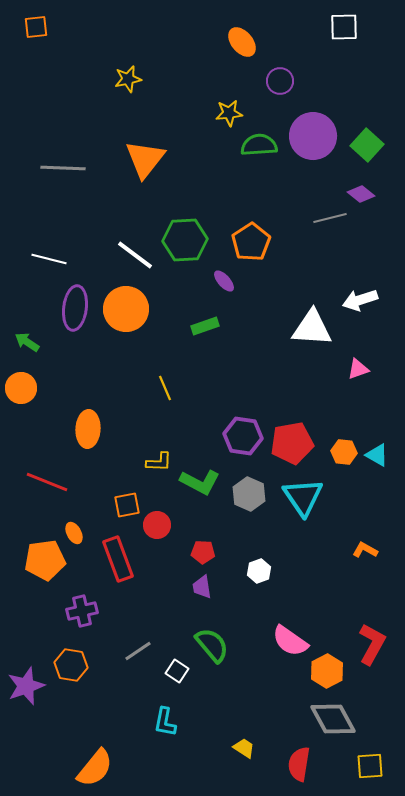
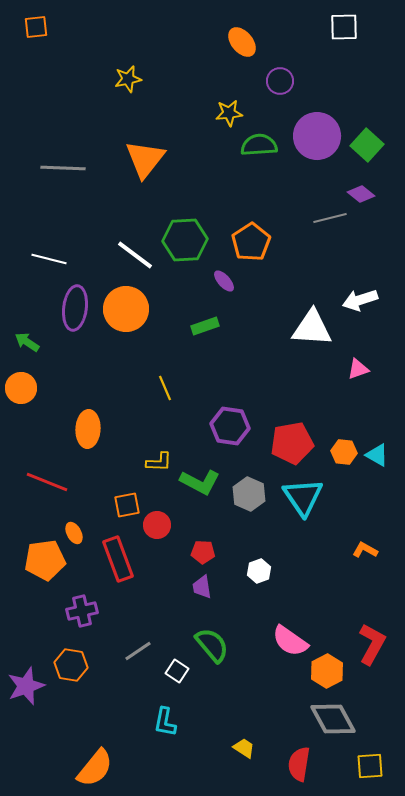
purple circle at (313, 136): moved 4 px right
purple hexagon at (243, 436): moved 13 px left, 10 px up
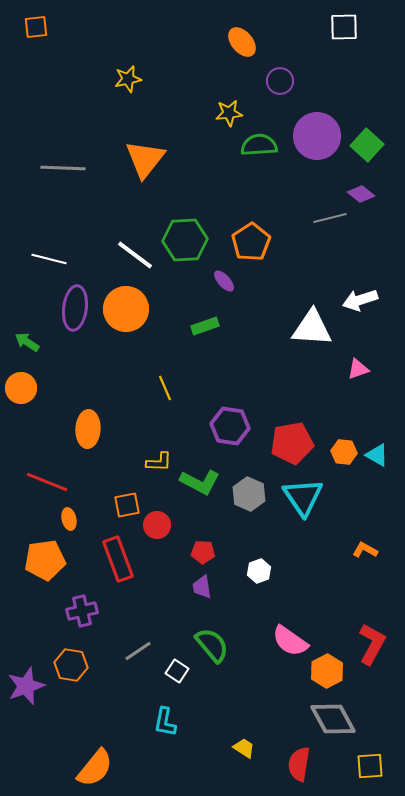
orange ellipse at (74, 533): moved 5 px left, 14 px up; rotated 15 degrees clockwise
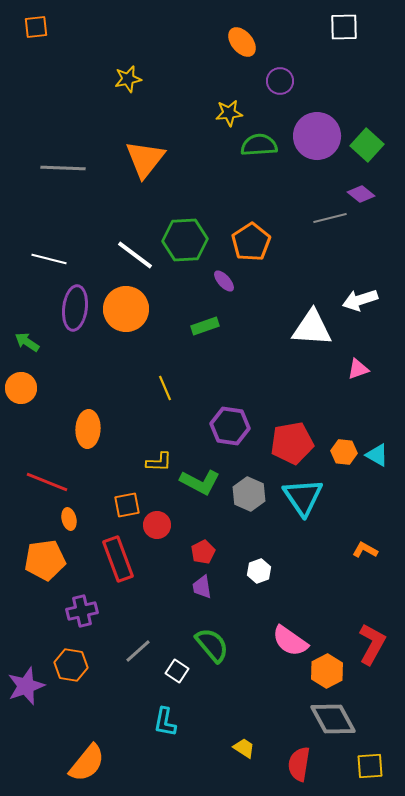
red pentagon at (203, 552): rotated 30 degrees counterclockwise
gray line at (138, 651): rotated 8 degrees counterclockwise
orange semicircle at (95, 768): moved 8 px left, 5 px up
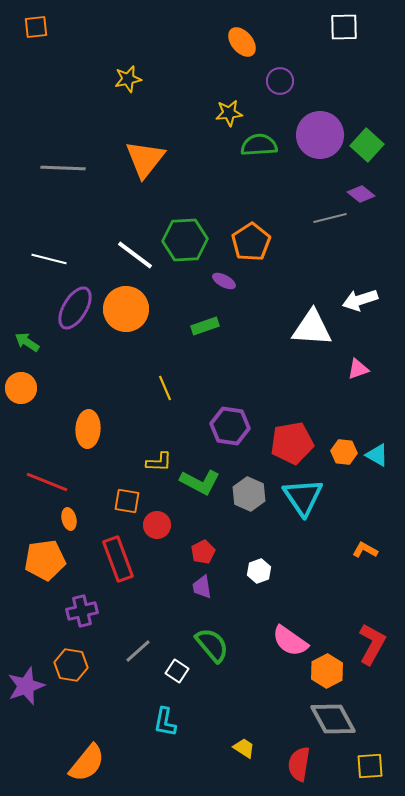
purple circle at (317, 136): moved 3 px right, 1 px up
purple ellipse at (224, 281): rotated 20 degrees counterclockwise
purple ellipse at (75, 308): rotated 24 degrees clockwise
orange square at (127, 505): moved 4 px up; rotated 20 degrees clockwise
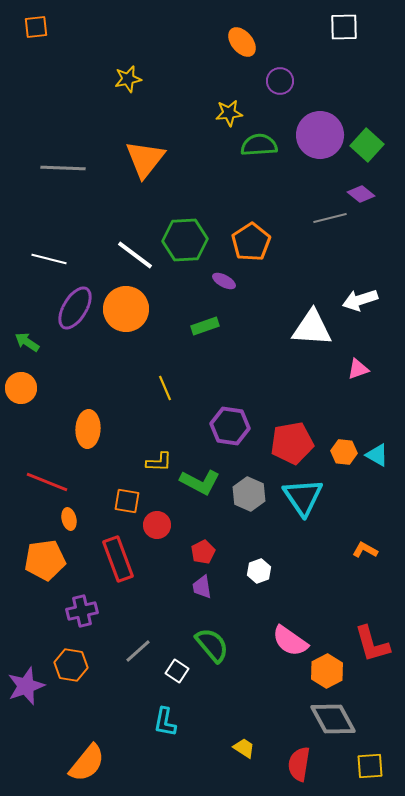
red L-shape at (372, 644): rotated 135 degrees clockwise
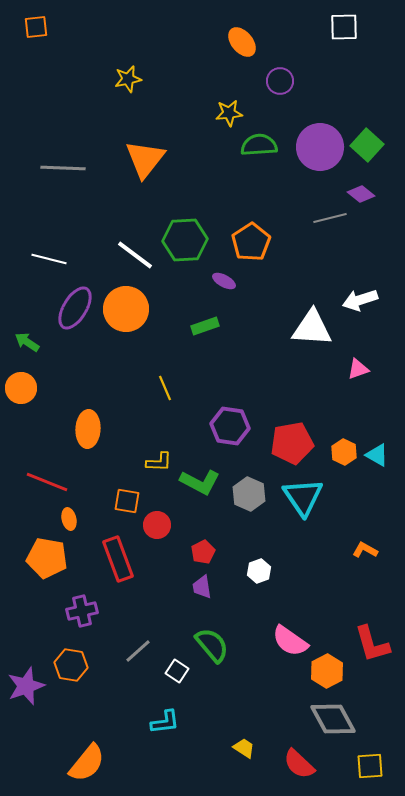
purple circle at (320, 135): moved 12 px down
orange hexagon at (344, 452): rotated 20 degrees clockwise
orange pentagon at (45, 560): moved 2 px right, 2 px up; rotated 18 degrees clockwise
cyan L-shape at (165, 722): rotated 108 degrees counterclockwise
red semicircle at (299, 764): rotated 56 degrees counterclockwise
